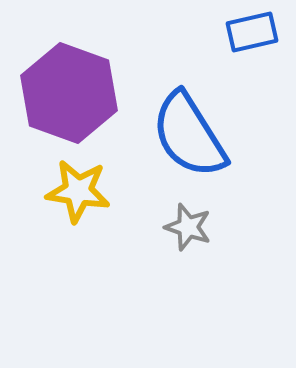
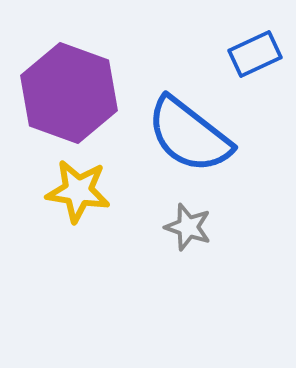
blue rectangle: moved 3 px right, 22 px down; rotated 12 degrees counterclockwise
blue semicircle: rotated 20 degrees counterclockwise
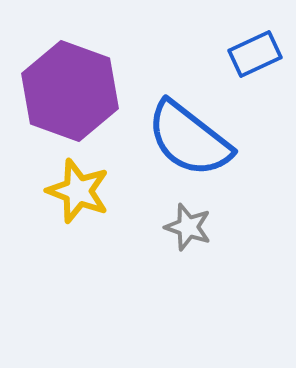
purple hexagon: moved 1 px right, 2 px up
blue semicircle: moved 4 px down
yellow star: rotated 12 degrees clockwise
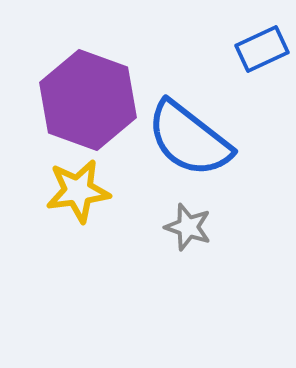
blue rectangle: moved 7 px right, 5 px up
purple hexagon: moved 18 px right, 9 px down
yellow star: rotated 28 degrees counterclockwise
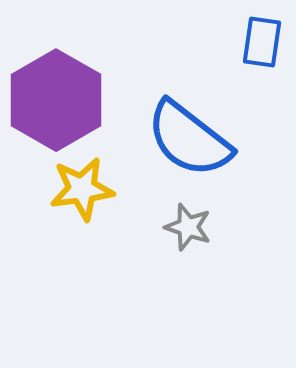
blue rectangle: moved 7 px up; rotated 57 degrees counterclockwise
purple hexagon: moved 32 px left; rotated 10 degrees clockwise
yellow star: moved 4 px right, 2 px up
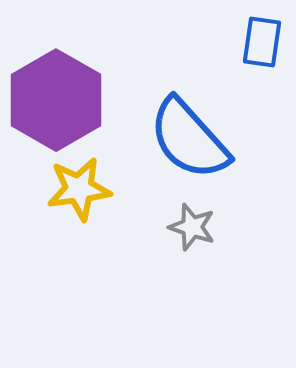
blue semicircle: rotated 10 degrees clockwise
yellow star: moved 3 px left
gray star: moved 4 px right
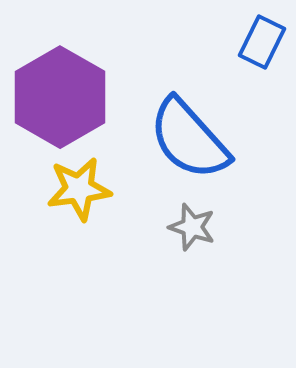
blue rectangle: rotated 18 degrees clockwise
purple hexagon: moved 4 px right, 3 px up
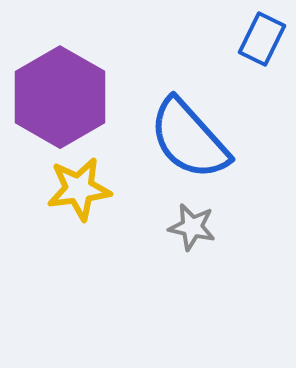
blue rectangle: moved 3 px up
gray star: rotated 6 degrees counterclockwise
